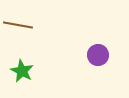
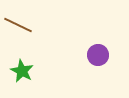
brown line: rotated 16 degrees clockwise
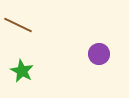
purple circle: moved 1 px right, 1 px up
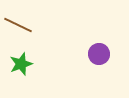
green star: moved 1 px left, 7 px up; rotated 25 degrees clockwise
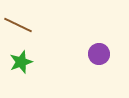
green star: moved 2 px up
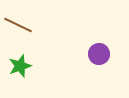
green star: moved 1 px left, 4 px down
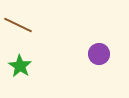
green star: rotated 20 degrees counterclockwise
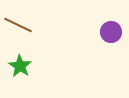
purple circle: moved 12 px right, 22 px up
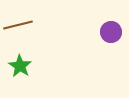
brown line: rotated 40 degrees counterclockwise
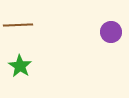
brown line: rotated 12 degrees clockwise
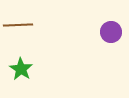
green star: moved 1 px right, 3 px down
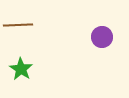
purple circle: moved 9 px left, 5 px down
